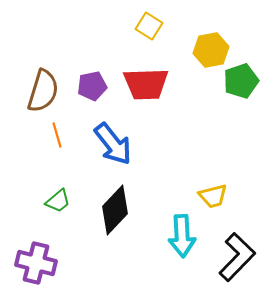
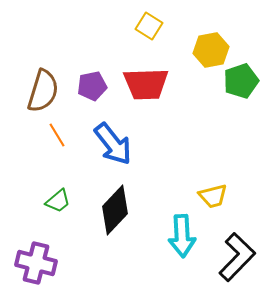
orange line: rotated 15 degrees counterclockwise
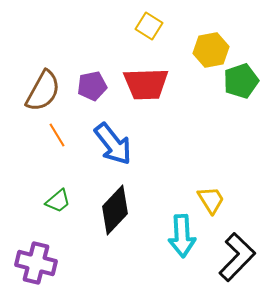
brown semicircle: rotated 12 degrees clockwise
yellow trapezoid: moved 2 px left, 4 px down; rotated 108 degrees counterclockwise
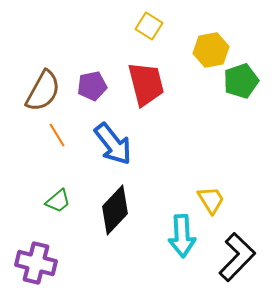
red trapezoid: rotated 102 degrees counterclockwise
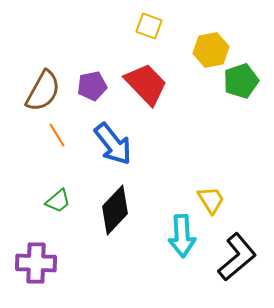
yellow square: rotated 12 degrees counterclockwise
red trapezoid: rotated 30 degrees counterclockwise
black L-shape: rotated 6 degrees clockwise
purple cross: rotated 12 degrees counterclockwise
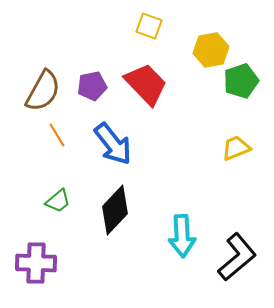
yellow trapezoid: moved 25 px right, 52 px up; rotated 80 degrees counterclockwise
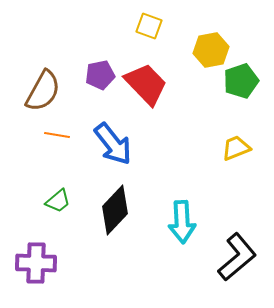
purple pentagon: moved 8 px right, 11 px up
orange line: rotated 50 degrees counterclockwise
cyan arrow: moved 14 px up
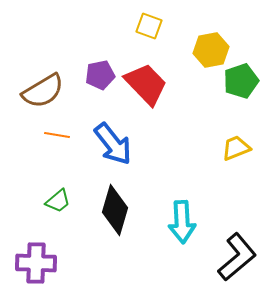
brown semicircle: rotated 30 degrees clockwise
black diamond: rotated 27 degrees counterclockwise
